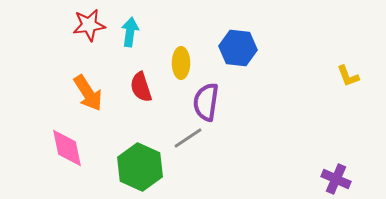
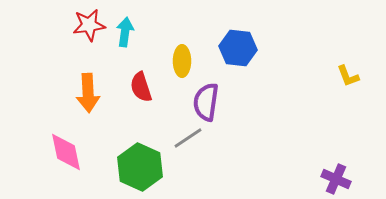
cyan arrow: moved 5 px left
yellow ellipse: moved 1 px right, 2 px up
orange arrow: rotated 30 degrees clockwise
pink diamond: moved 1 px left, 4 px down
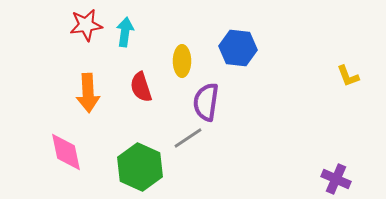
red star: moved 3 px left
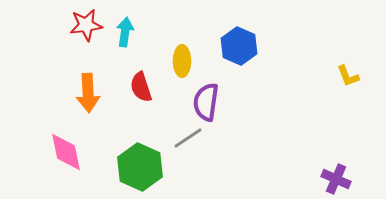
blue hexagon: moved 1 px right, 2 px up; rotated 18 degrees clockwise
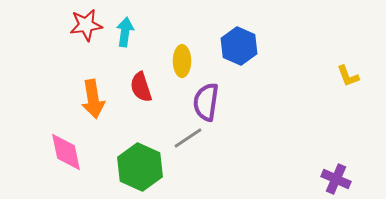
orange arrow: moved 5 px right, 6 px down; rotated 6 degrees counterclockwise
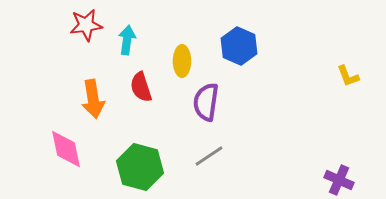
cyan arrow: moved 2 px right, 8 px down
gray line: moved 21 px right, 18 px down
pink diamond: moved 3 px up
green hexagon: rotated 9 degrees counterclockwise
purple cross: moved 3 px right, 1 px down
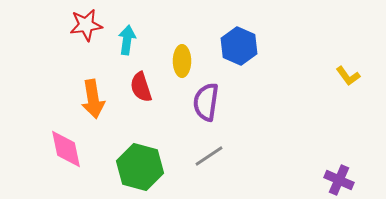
yellow L-shape: rotated 15 degrees counterclockwise
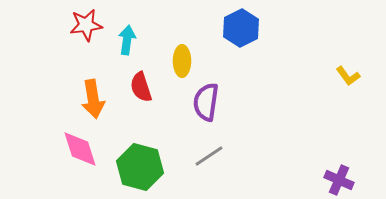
blue hexagon: moved 2 px right, 18 px up; rotated 9 degrees clockwise
pink diamond: moved 14 px right; rotated 6 degrees counterclockwise
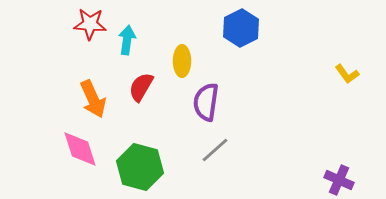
red star: moved 4 px right, 1 px up; rotated 12 degrees clockwise
yellow L-shape: moved 1 px left, 2 px up
red semicircle: rotated 48 degrees clockwise
orange arrow: rotated 15 degrees counterclockwise
gray line: moved 6 px right, 6 px up; rotated 8 degrees counterclockwise
